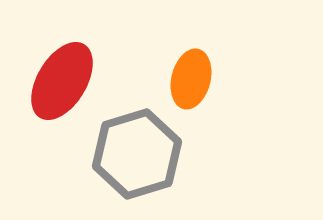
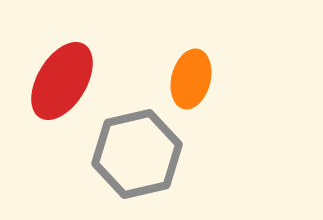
gray hexagon: rotated 4 degrees clockwise
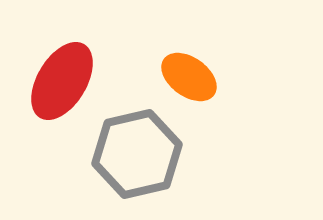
orange ellipse: moved 2 px left, 2 px up; rotated 68 degrees counterclockwise
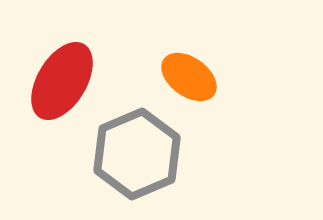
gray hexagon: rotated 10 degrees counterclockwise
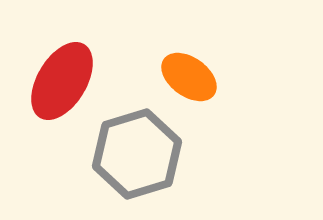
gray hexagon: rotated 6 degrees clockwise
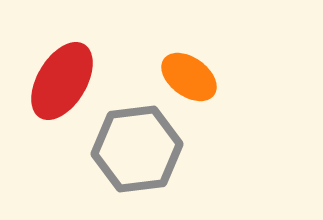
gray hexagon: moved 5 px up; rotated 10 degrees clockwise
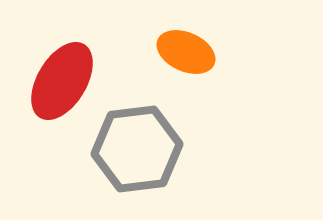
orange ellipse: moved 3 px left, 25 px up; rotated 12 degrees counterclockwise
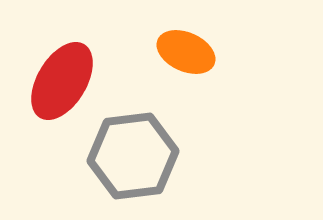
gray hexagon: moved 4 px left, 7 px down
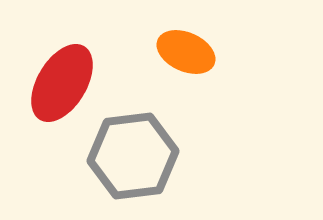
red ellipse: moved 2 px down
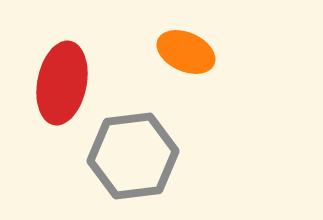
red ellipse: rotated 20 degrees counterclockwise
